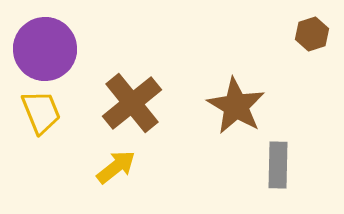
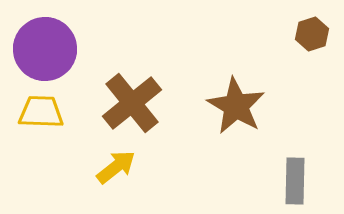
yellow trapezoid: rotated 66 degrees counterclockwise
gray rectangle: moved 17 px right, 16 px down
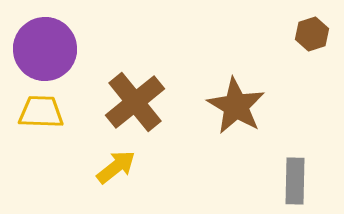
brown cross: moved 3 px right, 1 px up
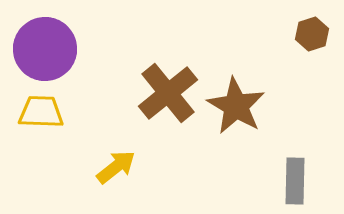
brown cross: moved 33 px right, 9 px up
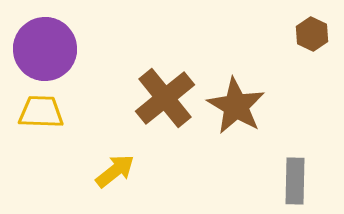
brown hexagon: rotated 16 degrees counterclockwise
brown cross: moved 3 px left, 5 px down
yellow arrow: moved 1 px left, 4 px down
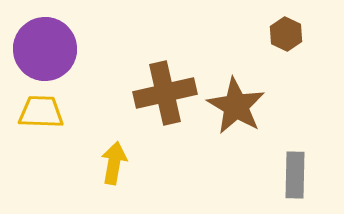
brown hexagon: moved 26 px left
brown cross: moved 5 px up; rotated 26 degrees clockwise
yellow arrow: moved 1 px left, 8 px up; rotated 42 degrees counterclockwise
gray rectangle: moved 6 px up
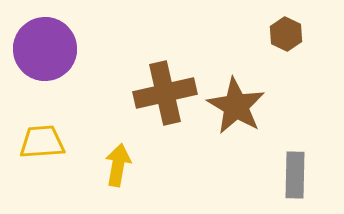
yellow trapezoid: moved 1 px right, 30 px down; rotated 6 degrees counterclockwise
yellow arrow: moved 4 px right, 2 px down
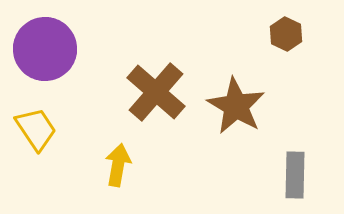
brown cross: moved 9 px left, 1 px up; rotated 36 degrees counterclockwise
yellow trapezoid: moved 6 px left, 13 px up; rotated 60 degrees clockwise
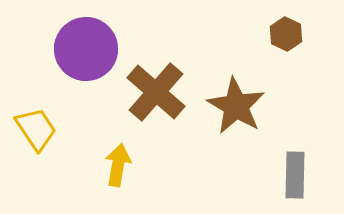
purple circle: moved 41 px right
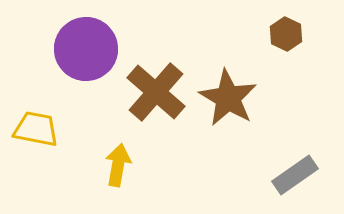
brown star: moved 8 px left, 8 px up
yellow trapezoid: rotated 45 degrees counterclockwise
gray rectangle: rotated 54 degrees clockwise
